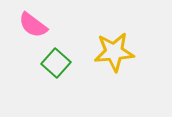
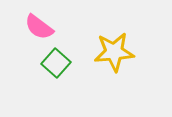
pink semicircle: moved 6 px right, 2 px down
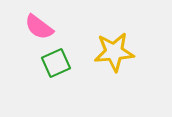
green square: rotated 24 degrees clockwise
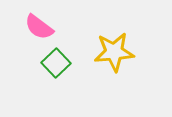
green square: rotated 20 degrees counterclockwise
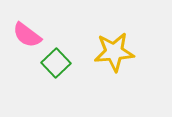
pink semicircle: moved 12 px left, 8 px down
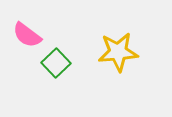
yellow star: moved 4 px right
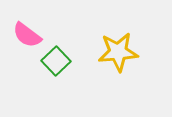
green square: moved 2 px up
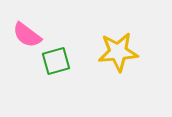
green square: rotated 28 degrees clockwise
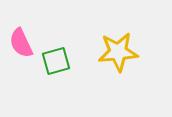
pink semicircle: moved 6 px left, 8 px down; rotated 28 degrees clockwise
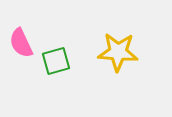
yellow star: rotated 9 degrees clockwise
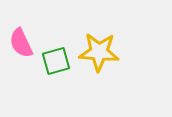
yellow star: moved 19 px left
